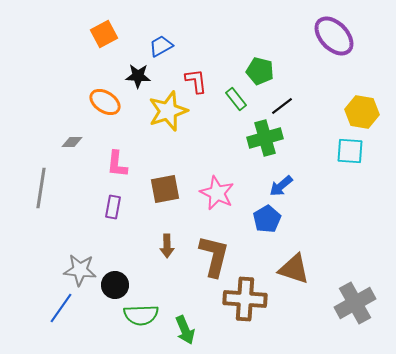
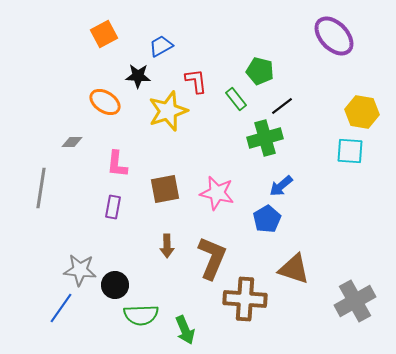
pink star: rotated 12 degrees counterclockwise
brown L-shape: moved 2 px left, 2 px down; rotated 9 degrees clockwise
gray cross: moved 2 px up
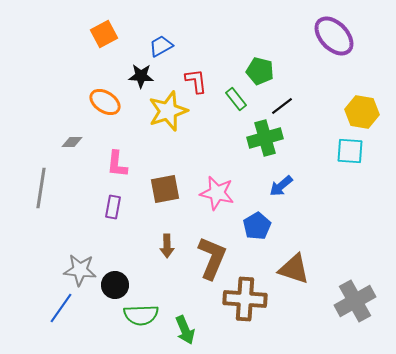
black star: moved 3 px right
blue pentagon: moved 10 px left, 7 px down
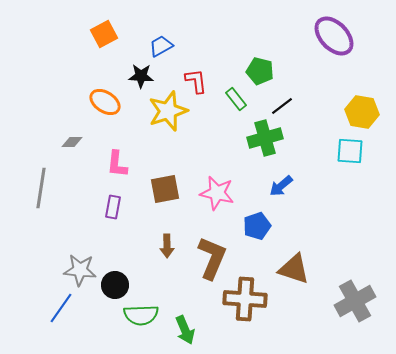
blue pentagon: rotated 12 degrees clockwise
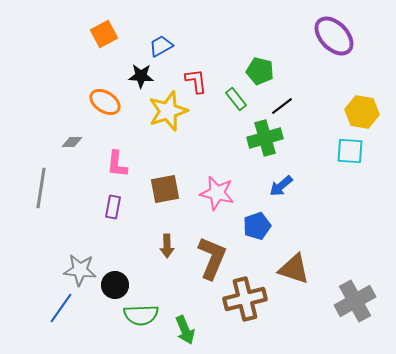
brown cross: rotated 18 degrees counterclockwise
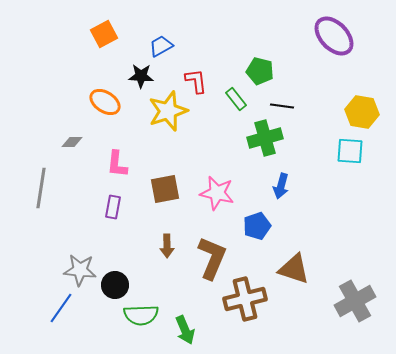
black line: rotated 45 degrees clockwise
blue arrow: rotated 35 degrees counterclockwise
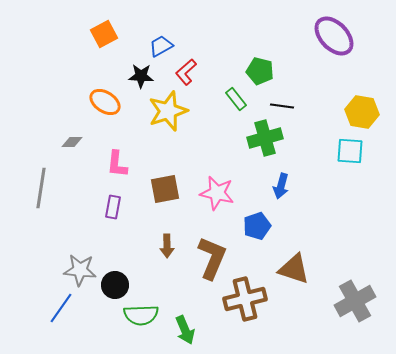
red L-shape: moved 10 px left, 9 px up; rotated 124 degrees counterclockwise
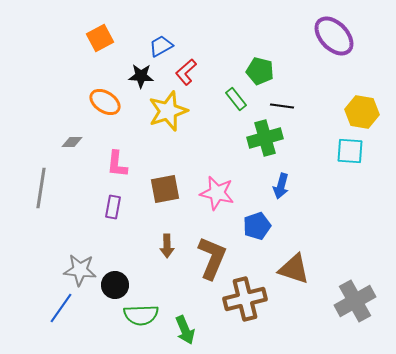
orange square: moved 4 px left, 4 px down
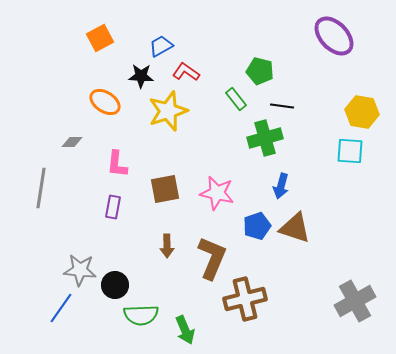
red L-shape: rotated 76 degrees clockwise
brown triangle: moved 1 px right, 41 px up
